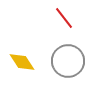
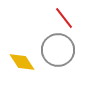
gray circle: moved 10 px left, 11 px up
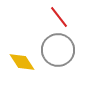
red line: moved 5 px left, 1 px up
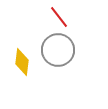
yellow diamond: rotated 40 degrees clockwise
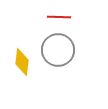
red line: rotated 50 degrees counterclockwise
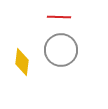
gray circle: moved 3 px right
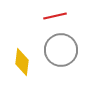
red line: moved 4 px left, 1 px up; rotated 15 degrees counterclockwise
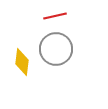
gray circle: moved 5 px left, 1 px up
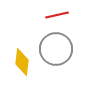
red line: moved 2 px right, 1 px up
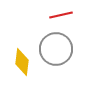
red line: moved 4 px right
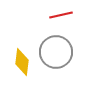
gray circle: moved 3 px down
